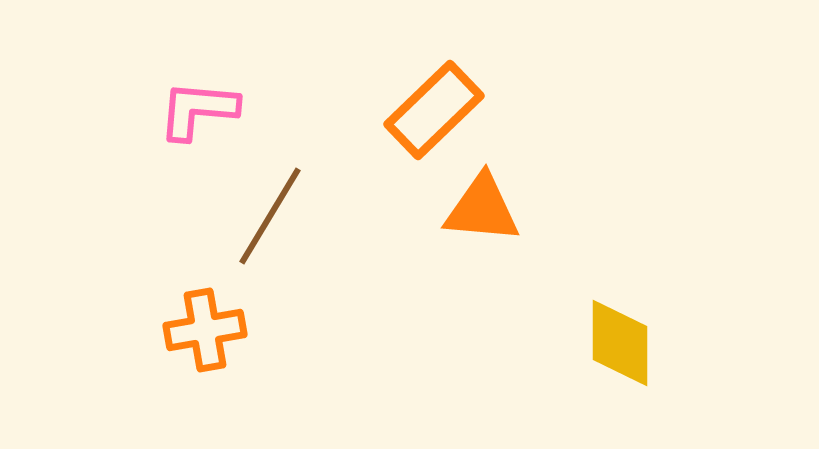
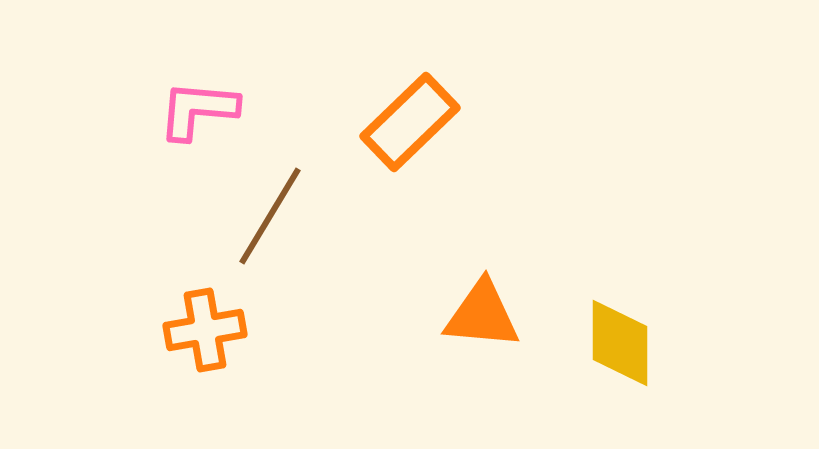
orange rectangle: moved 24 px left, 12 px down
orange triangle: moved 106 px down
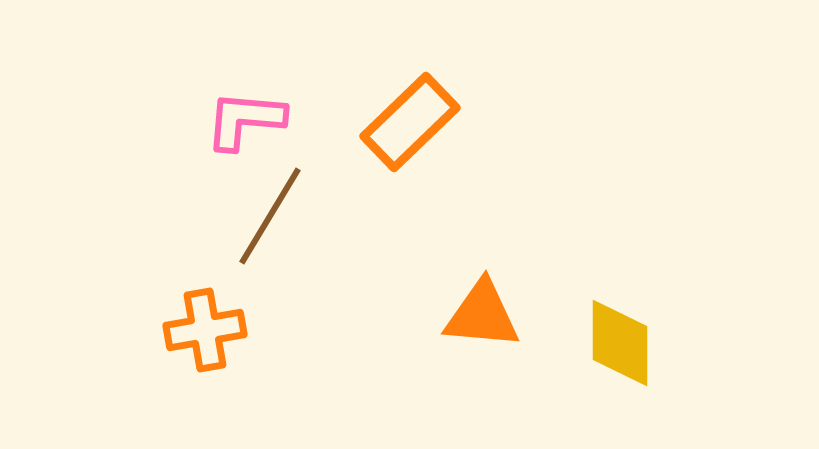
pink L-shape: moved 47 px right, 10 px down
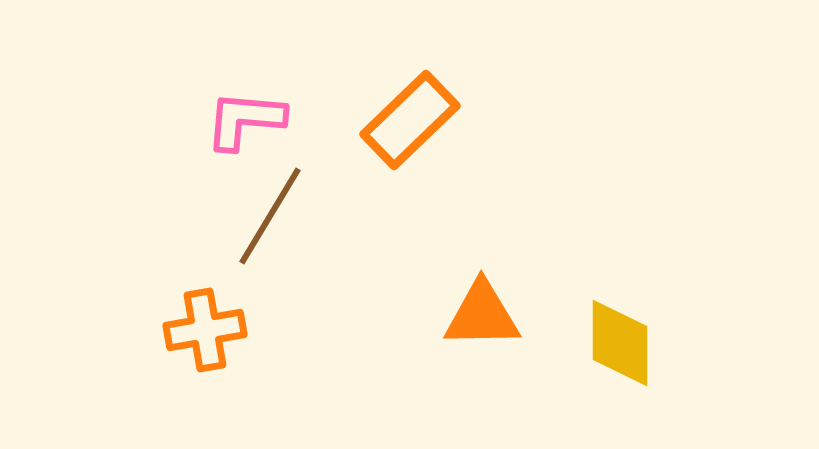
orange rectangle: moved 2 px up
orange triangle: rotated 6 degrees counterclockwise
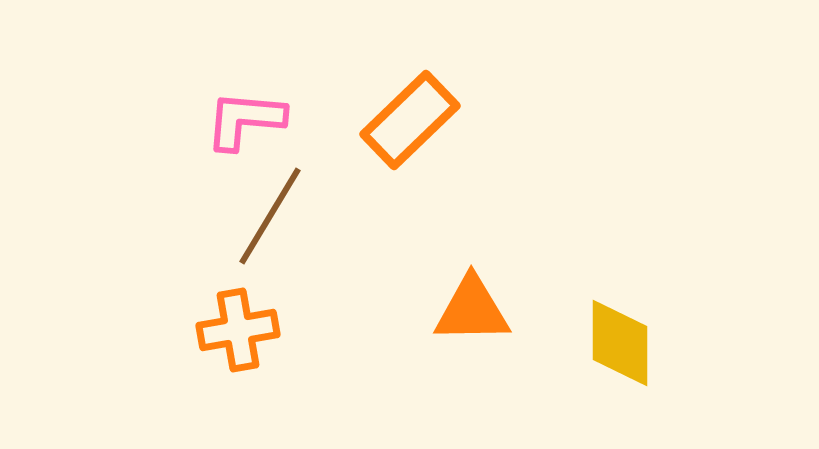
orange triangle: moved 10 px left, 5 px up
orange cross: moved 33 px right
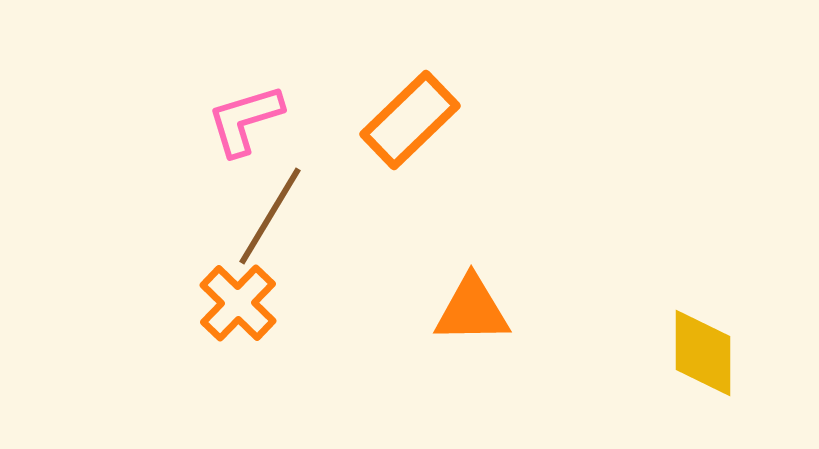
pink L-shape: rotated 22 degrees counterclockwise
orange cross: moved 27 px up; rotated 36 degrees counterclockwise
yellow diamond: moved 83 px right, 10 px down
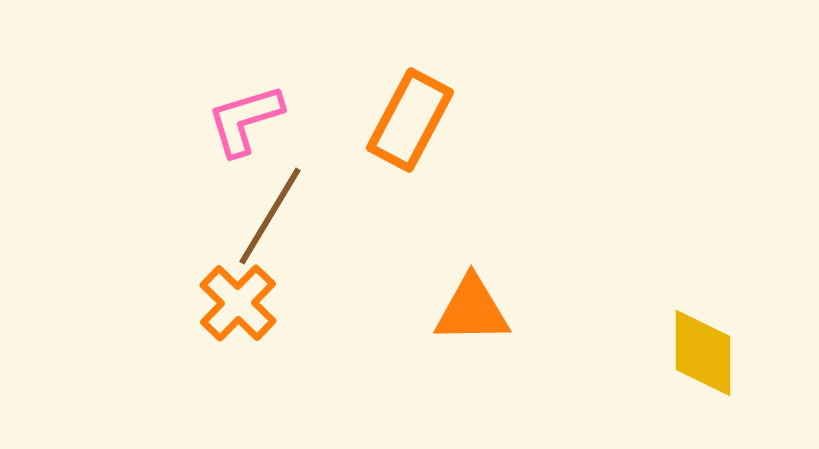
orange rectangle: rotated 18 degrees counterclockwise
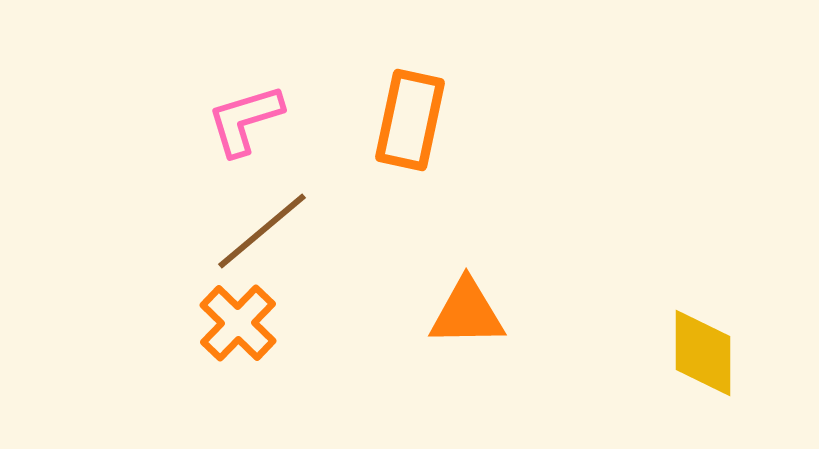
orange rectangle: rotated 16 degrees counterclockwise
brown line: moved 8 px left, 15 px down; rotated 19 degrees clockwise
orange cross: moved 20 px down
orange triangle: moved 5 px left, 3 px down
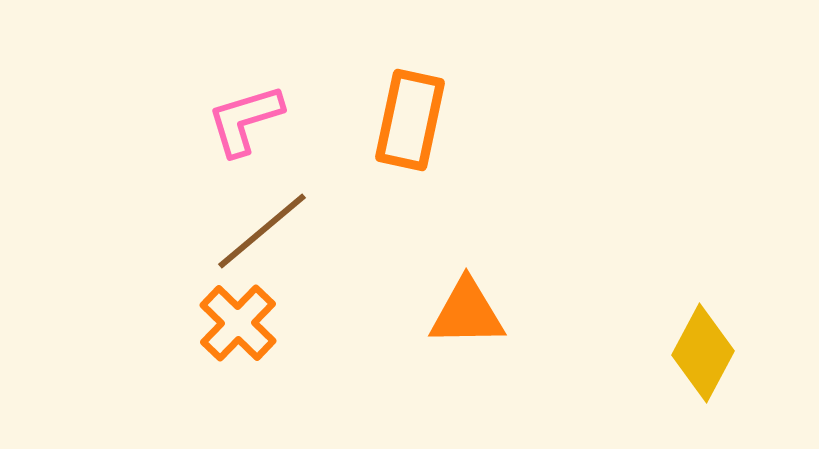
yellow diamond: rotated 28 degrees clockwise
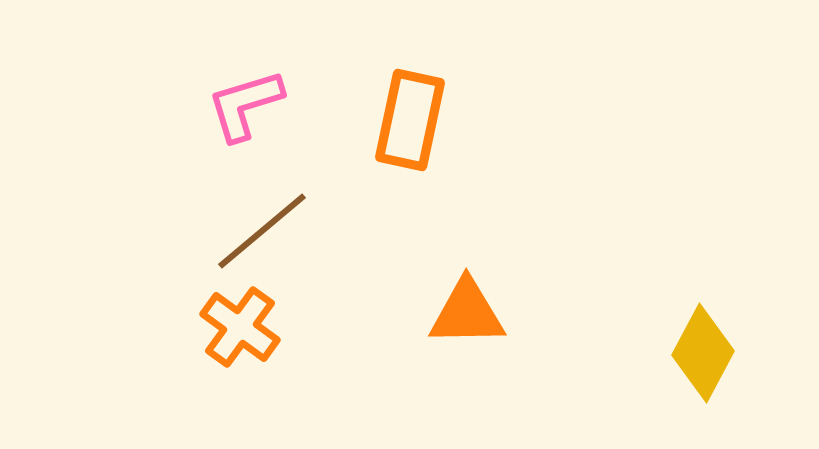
pink L-shape: moved 15 px up
orange cross: moved 2 px right, 4 px down; rotated 8 degrees counterclockwise
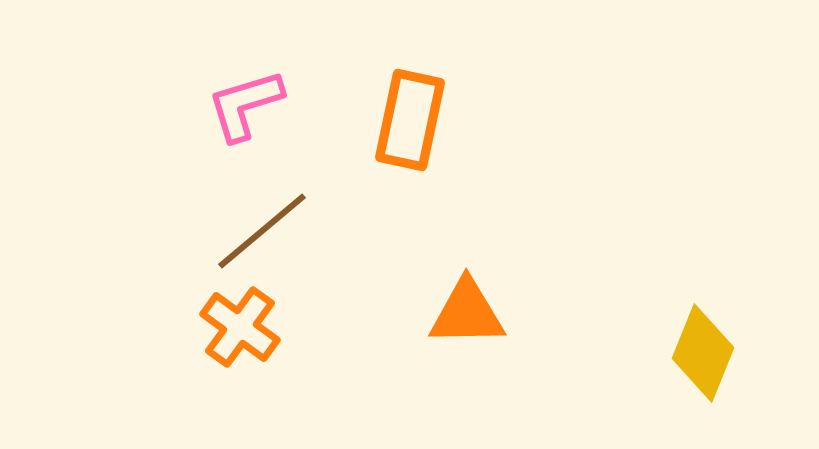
yellow diamond: rotated 6 degrees counterclockwise
